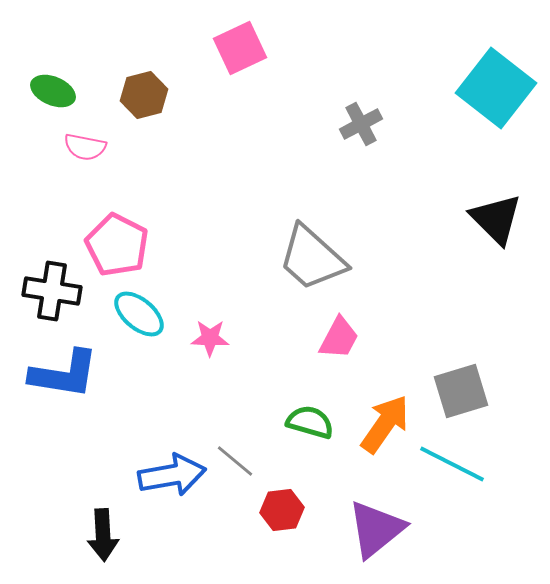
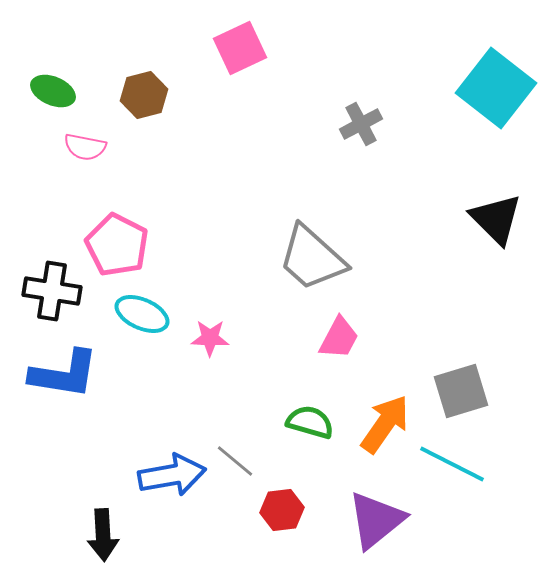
cyan ellipse: moved 3 px right; rotated 16 degrees counterclockwise
purple triangle: moved 9 px up
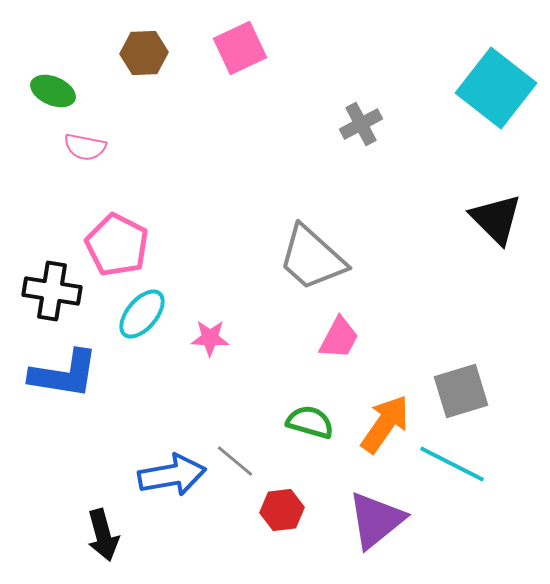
brown hexagon: moved 42 px up; rotated 12 degrees clockwise
cyan ellipse: rotated 74 degrees counterclockwise
black arrow: rotated 12 degrees counterclockwise
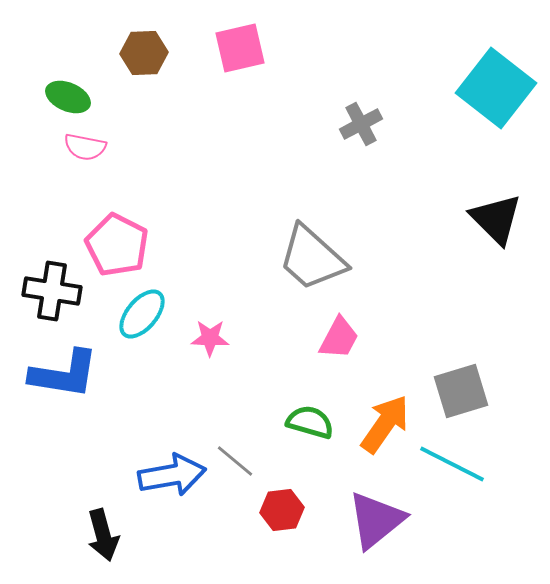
pink square: rotated 12 degrees clockwise
green ellipse: moved 15 px right, 6 px down
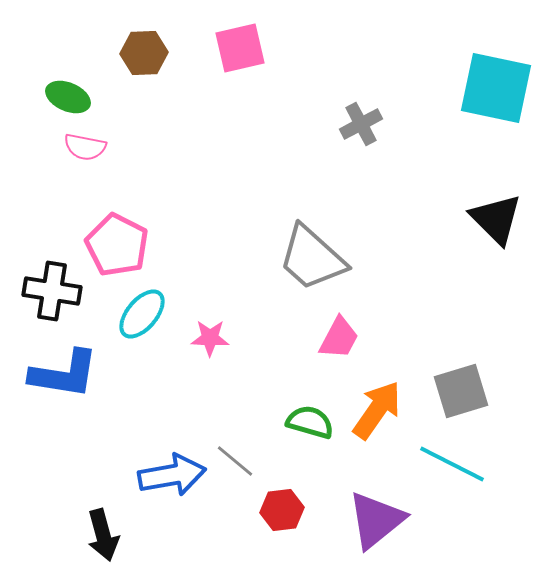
cyan square: rotated 26 degrees counterclockwise
orange arrow: moved 8 px left, 14 px up
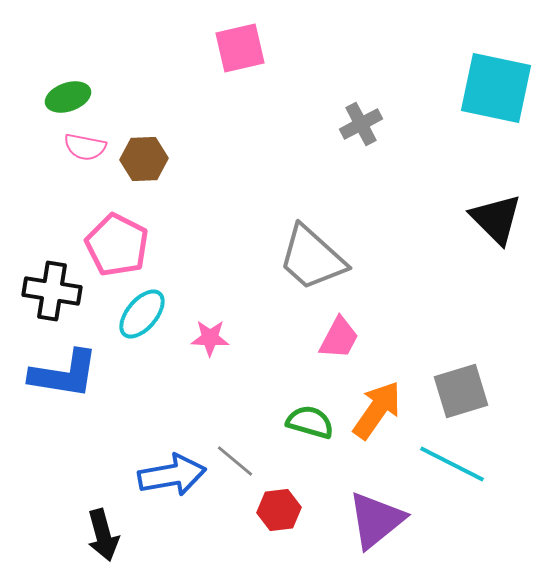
brown hexagon: moved 106 px down
green ellipse: rotated 42 degrees counterclockwise
red hexagon: moved 3 px left
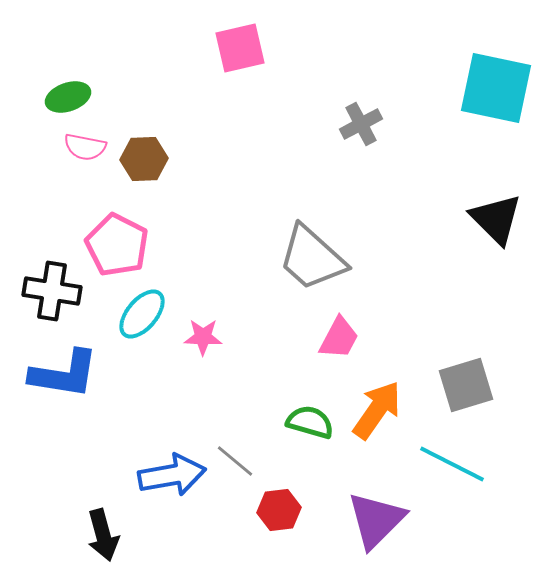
pink star: moved 7 px left, 1 px up
gray square: moved 5 px right, 6 px up
purple triangle: rotated 6 degrees counterclockwise
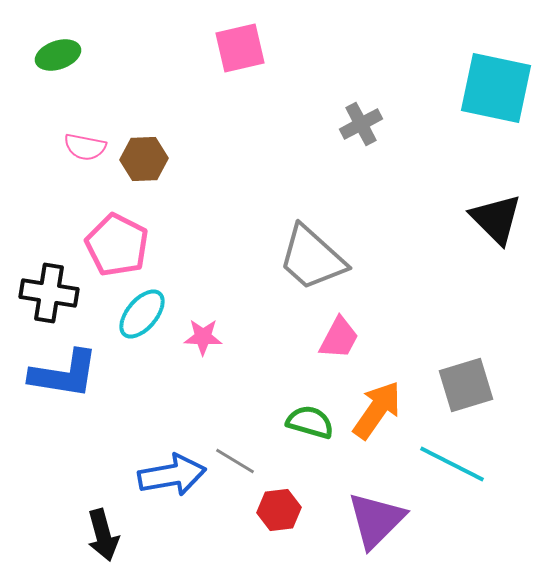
green ellipse: moved 10 px left, 42 px up
black cross: moved 3 px left, 2 px down
gray line: rotated 9 degrees counterclockwise
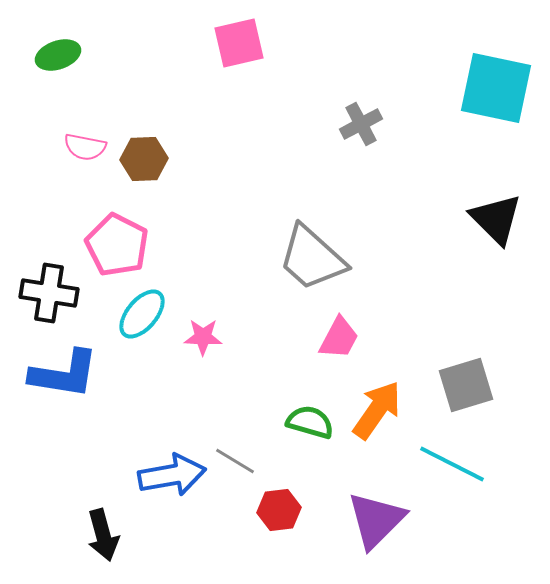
pink square: moved 1 px left, 5 px up
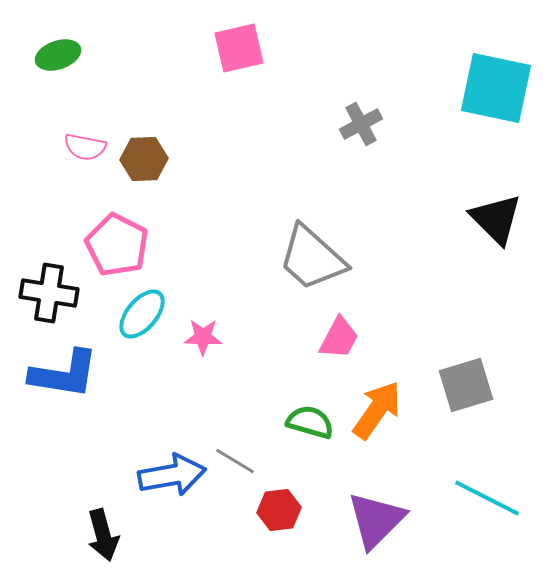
pink square: moved 5 px down
cyan line: moved 35 px right, 34 px down
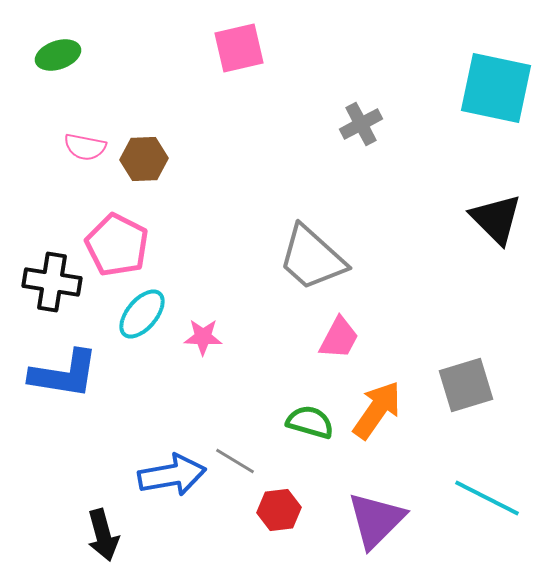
black cross: moved 3 px right, 11 px up
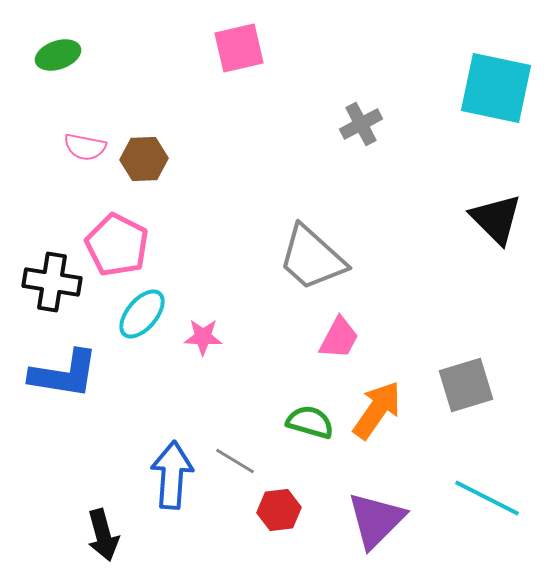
blue arrow: rotated 76 degrees counterclockwise
